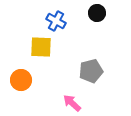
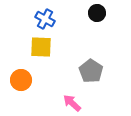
blue cross: moved 11 px left, 2 px up
gray pentagon: rotated 25 degrees counterclockwise
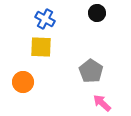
orange circle: moved 2 px right, 2 px down
pink arrow: moved 30 px right
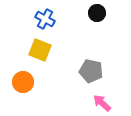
yellow square: moved 1 px left, 3 px down; rotated 20 degrees clockwise
gray pentagon: rotated 20 degrees counterclockwise
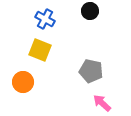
black circle: moved 7 px left, 2 px up
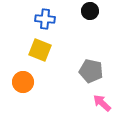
blue cross: rotated 24 degrees counterclockwise
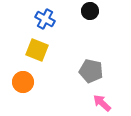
blue cross: rotated 24 degrees clockwise
yellow square: moved 3 px left
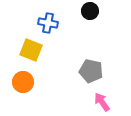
blue cross: moved 3 px right, 4 px down; rotated 18 degrees counterclockwise
yellow square: moved 6 px left
pink arrow: moved 1 px up; rotated 12 degrees clockwise
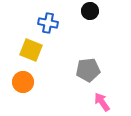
gray pentagon: moved 3 px left, 1 px up; rotated 20 degrees counterclockwise
